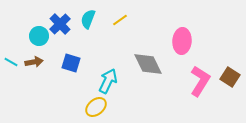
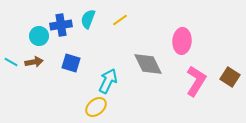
blue cross: moved 1 px right, 1 px down; rotated 35 degrees clockwise
pink L-shape: moved 4 px left
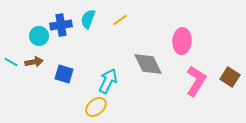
blue square: moved 7 px left, 11 px down
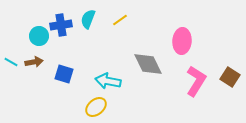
cyan arrow: rotated 105 degrees counterclockwise
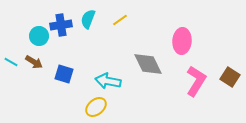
brown arrow: rotated 42 degrees clockwise
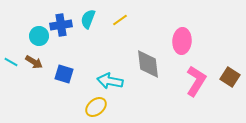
gray diamond: rotated 20 degrees clockwise
cyan arrow: moved 2 px right
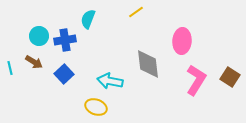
yellow line: moved 16 px right, 8 px up
blue cross: moved 4 px right, 15 px down
cyan line: moved 1 px left, 6 px down; rotated 48 degrees clockwise
blue square: rotated 30 degrees clockwise
pink L-shape: moved 1 px up
yellow ellipse: rotated 60 degrees clockwise
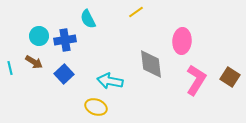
cyan semicircle: rotated 48 degrees counterclockwise
gray diamond: moved 3 px right
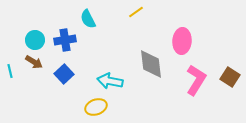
cyan circle: moved 4 px left, 4 px down
cyan line: moved 3 px down
yellow ellipse: rotated 40 degrees counterclockwise
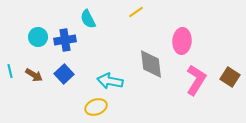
cyan circle: moved 3 px right, 3 px up
brown arrow: moved 13 px down
